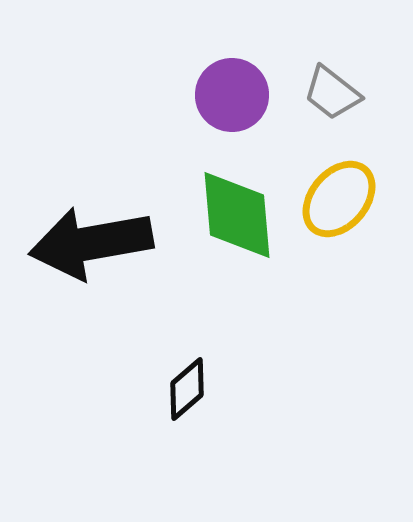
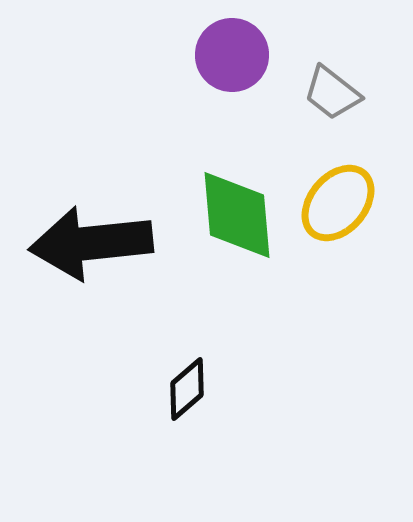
purple circle: moved 40 px up
yellow ellipse: moved 1 px left, 4 px down
black arrow: rotated 4 degrees clockwise
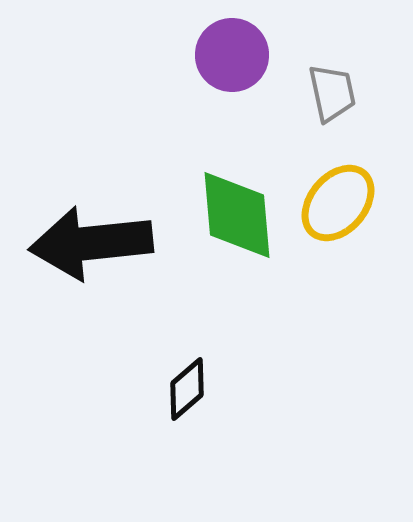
gray trapezoid: rotated 140 degrees counterclockwise
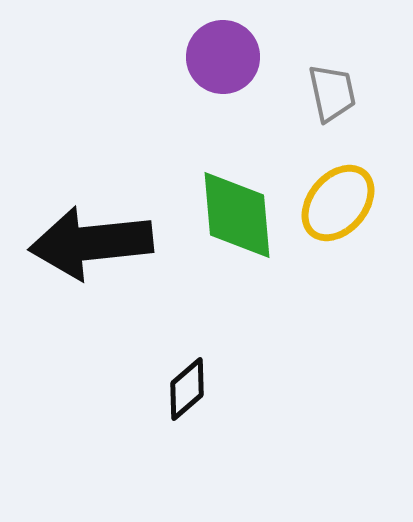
purple circle: moved 9 px left, 2 px down
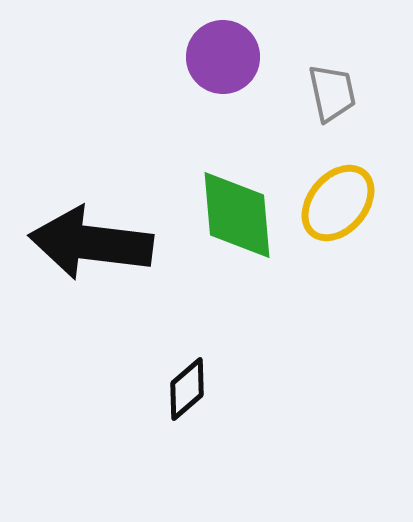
black arrow: rotated 13 degrees clockwise
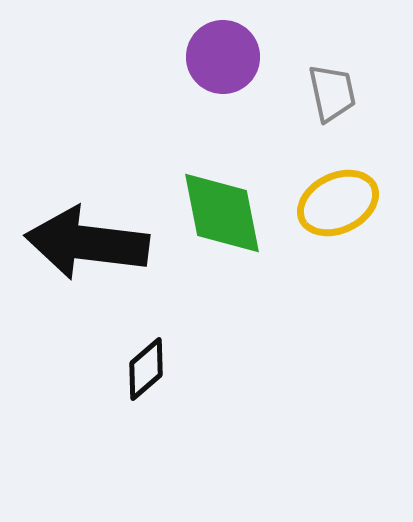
yellow ellipse: rotated 24 degrees clockwise
green diamond: moved 15 px left, 2 px up; rotated 6 degrees counterclockwise
black arrow: moved 4 px left
black diamond: moved 41 px left, 20 px up
